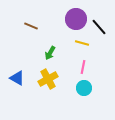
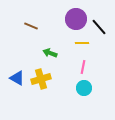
yellow line: rotated 16 degrees counterclockwise
green arrow: rotated 80 degrees clockwise
yellow cross: moved 7 px left; rotated 12 degrees clockwise
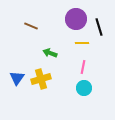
black line: rotated 24 degrees clockwise
blue triangle: rotated 35 degrees clockwise
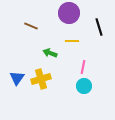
purple circle: moved 7 px left, 6 px up
yellow line: moved 10 px left, 2 px up
cyan circle: moved 2 px up
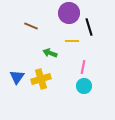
black line: moved 10 px left
blue triangle: moved 1 px up
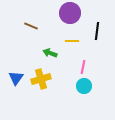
purple circle: moved 1 px right
black line: moved 8 px right, 4 px down; rotated 24 degrees clockwise
blue triangle: moved 1 px left, 1 px down
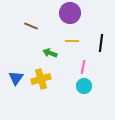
black line: moved 4 px right, 12 px down
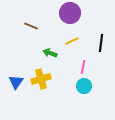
yellow line: rotated 24 degrees counterclockwise
blue triangle: moved 4 px down
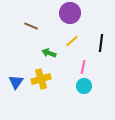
yellow line: rotated 16 degrees counterclockwise
green arrow: moved 1 px left
